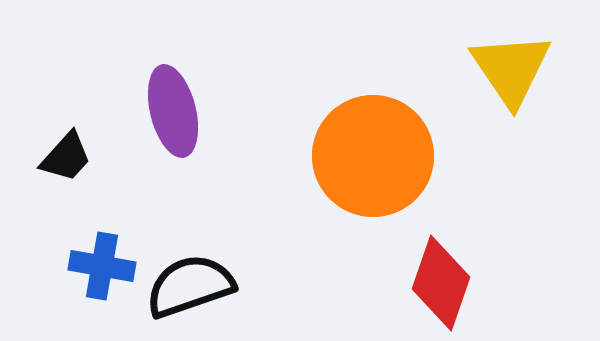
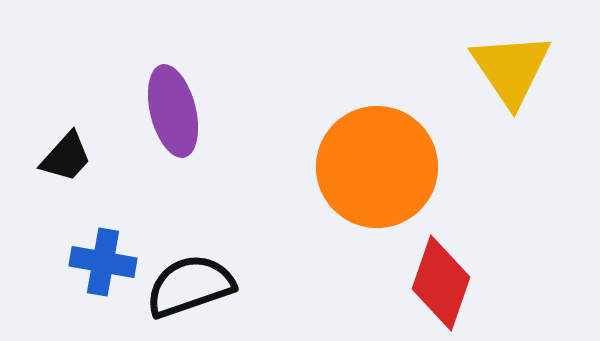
orange circle: moved 4 px right, 11 px down
blue cross: moved 1 px right, 4 px up
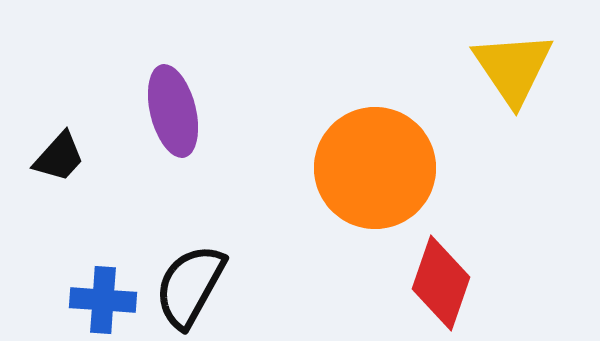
yellow triangle: moved 2 px right, 1 px up
black trapezoid: moved 7 px left
orange circle: moved 2 px left, 1 px down
blue cross: moved 38 px down; rotated 6 degrees counterclockwise
black semicircle: rotated 42 degrees counterclockwise
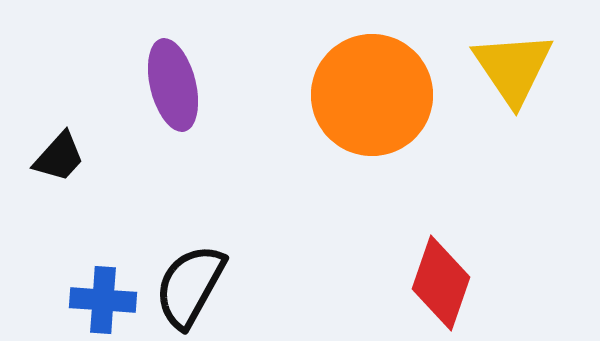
purple ellipse: moved 26 px up
orange circle: moved 3 px left, 73 px up
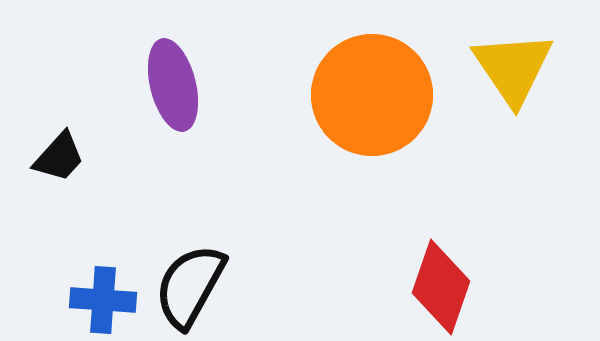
red diamond: moved 4 px down
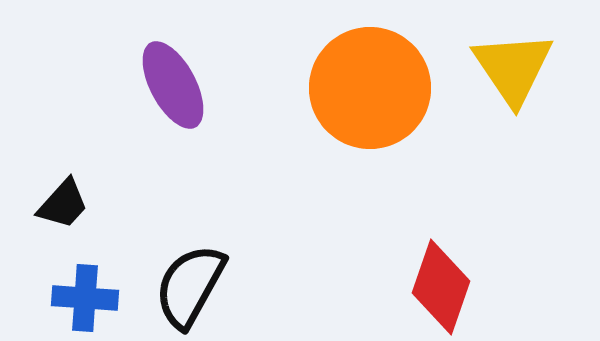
purple ellipse: rotated 14 degrees counterclockwise
orange circle: moved 2 px left, 7 px up
black trapezoid: moved 4 px right, 47 px down
blue cross: moved 18 px left, 2 px up
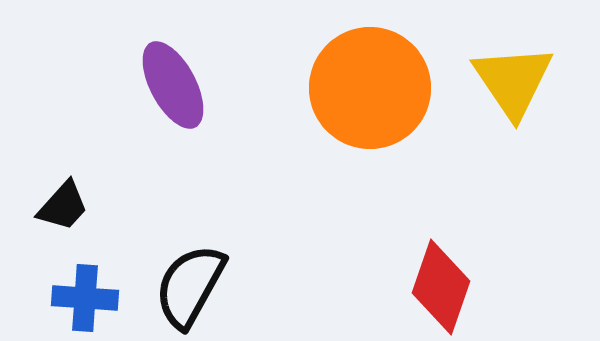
yellow triangle: moved 13 px down
black trapezoid: moved 2 px down
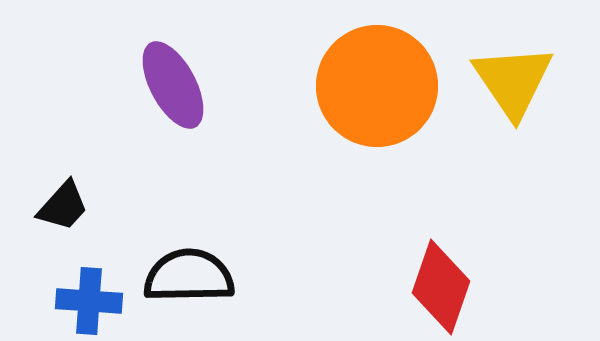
orange circle: moved 7 px right, 2 px up
black semicircle: moved 1 px left, 10 px up; rotated 60 degrees clockwise
blue cross: moved 4 px right, 3 px down
